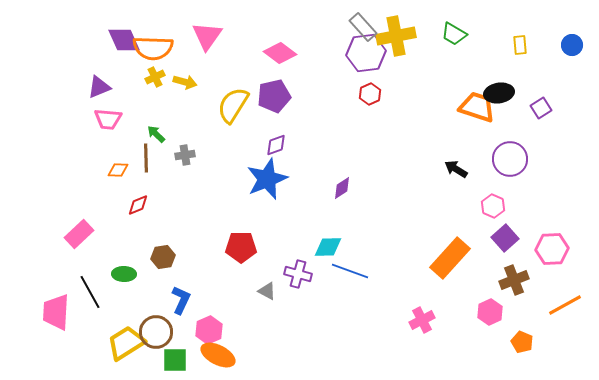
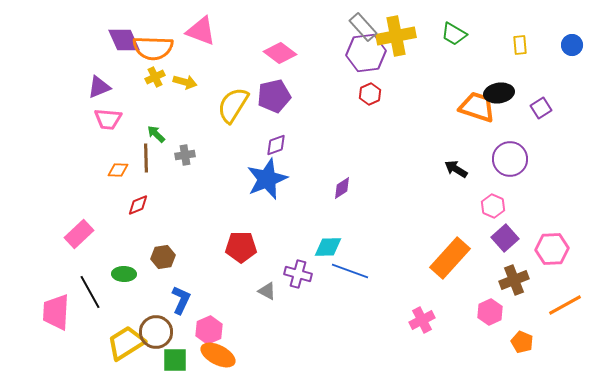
pink triangle at (207, 36): moved 6 px left, 5 px up; rotated 44 degrees counterclockwise
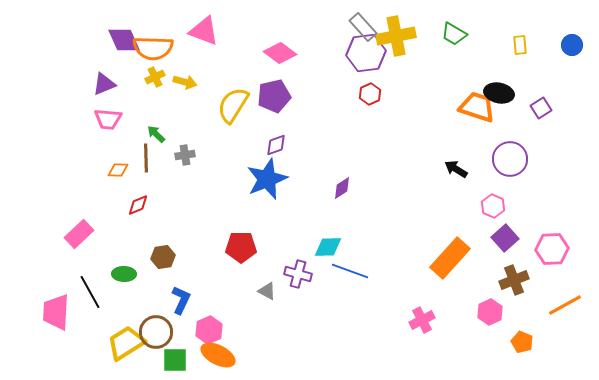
pink triangle at (201, 31): moved 3 px right
purple triangle at (99, 87): moved 5 px right, 3 px up
black ellipse at (499, 93): rotated 20 degrees clockwise
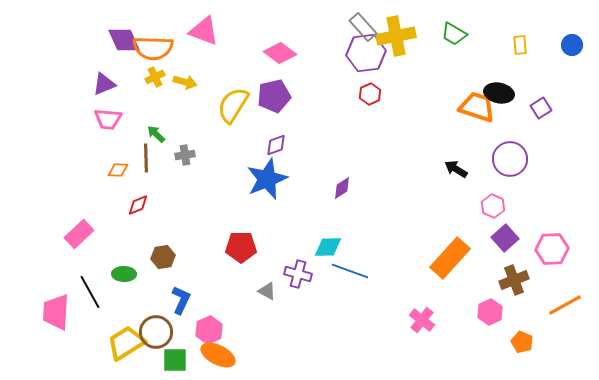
pink cross at (422, 320): rotated 25 degrees counterclockwise
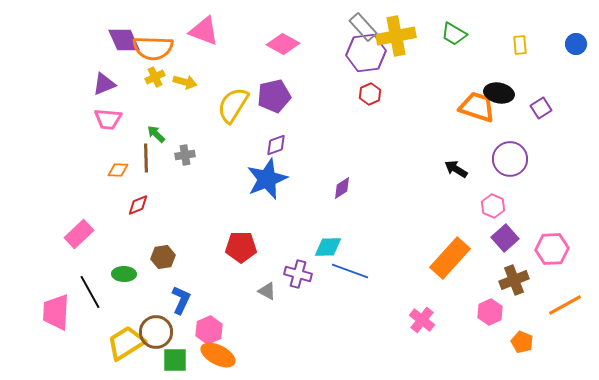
blue circle at (572, 45): moved 4 px right, 1 px up
pink diamond at (280, 53): moved 3 px right, 9 px up; rotated 8 degrees counterclockwise
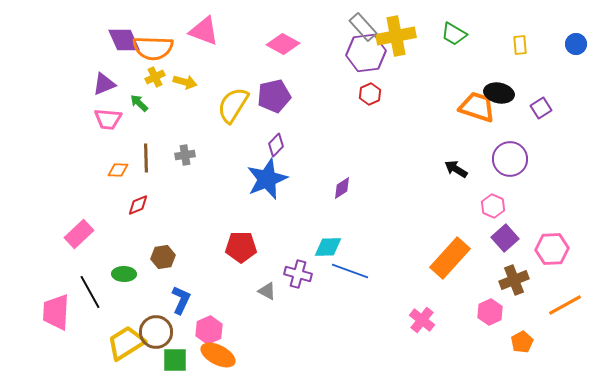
green arrow at (156, 134): moved 17 px left, 31 px up
purple diamond at (276, 145): rotated 25 degrees counterclockwise
orange pentagon at (522, 342): rotated 20 degrees clockwise
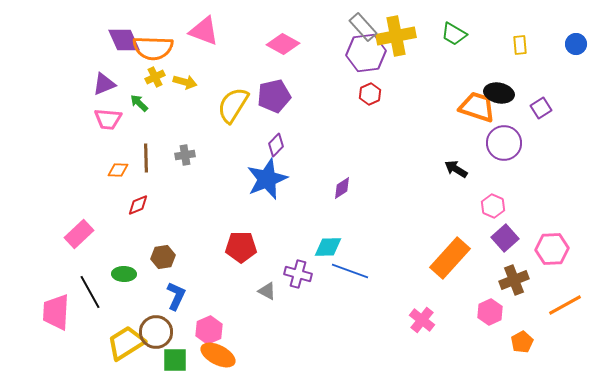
purple circle at (510, 159): moved 6 px left, 16 px up
blue L-shape at (181, 300): moved 5 px left, 4 px up
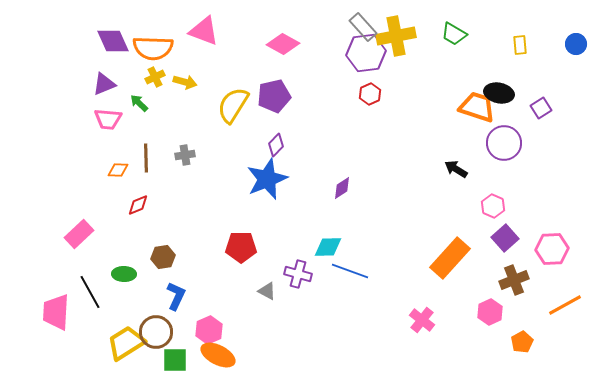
purple diamond at (124, 40): moved 11 px left, 1 px down
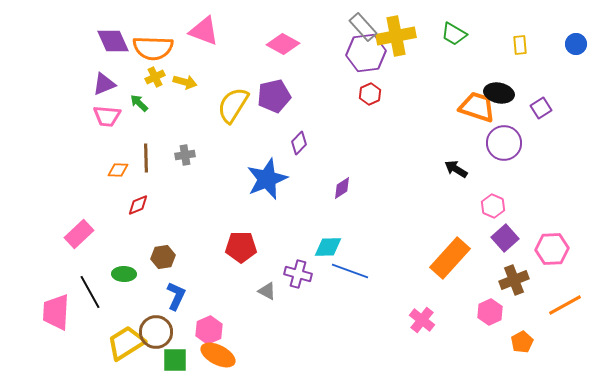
pink trapezoid at (108, 119): moved 1 px left, 3 px up
purple diamond at (276, 145): moved 23 px right, 2 px up
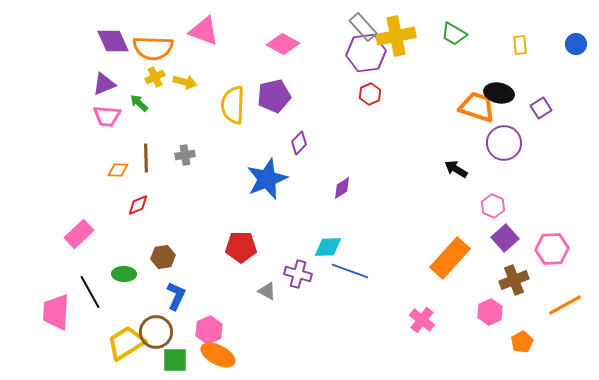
yellow semicircle at (233, 105): rotated 30 degrees counterclockwise
